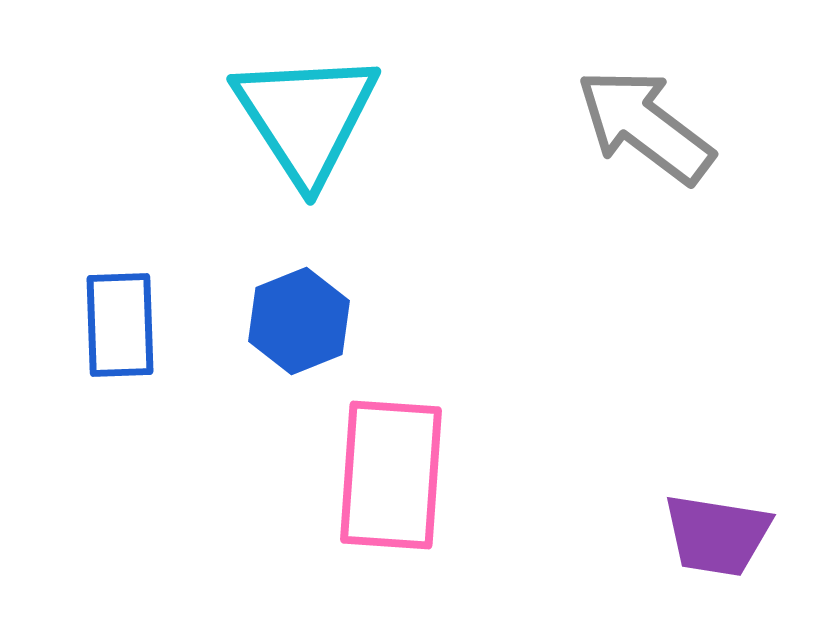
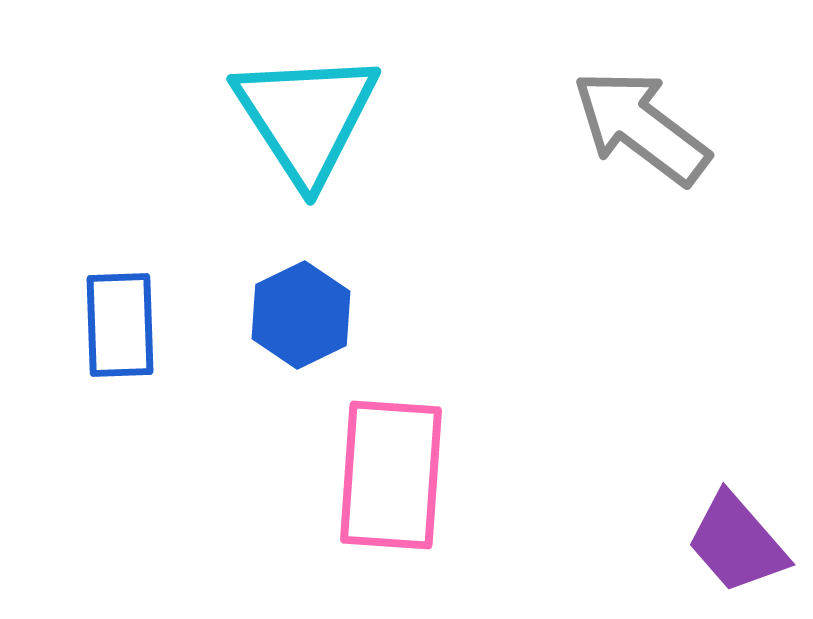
gray arrow: moved 4 px left, 1 px down
blue hexagon: moved 2 px right, 6 px up; rotated 4 degrees counterclockwise
purple trapezoid: moved 20 px right, 8 px down; rotated 40 degrees clockwise
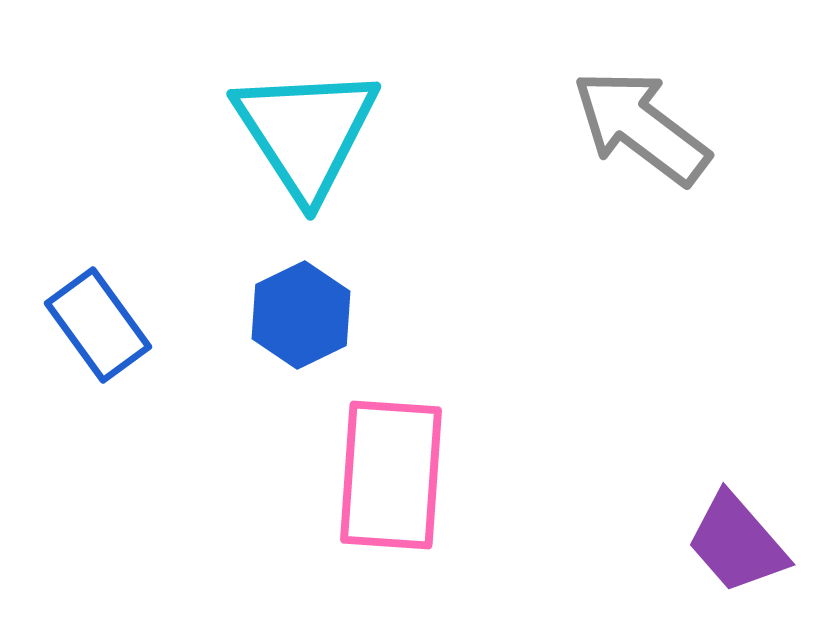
cyan triangle: moved 15 px down
blue rectangle: moved 22 px left; rotated 34 degrees counterclockwise
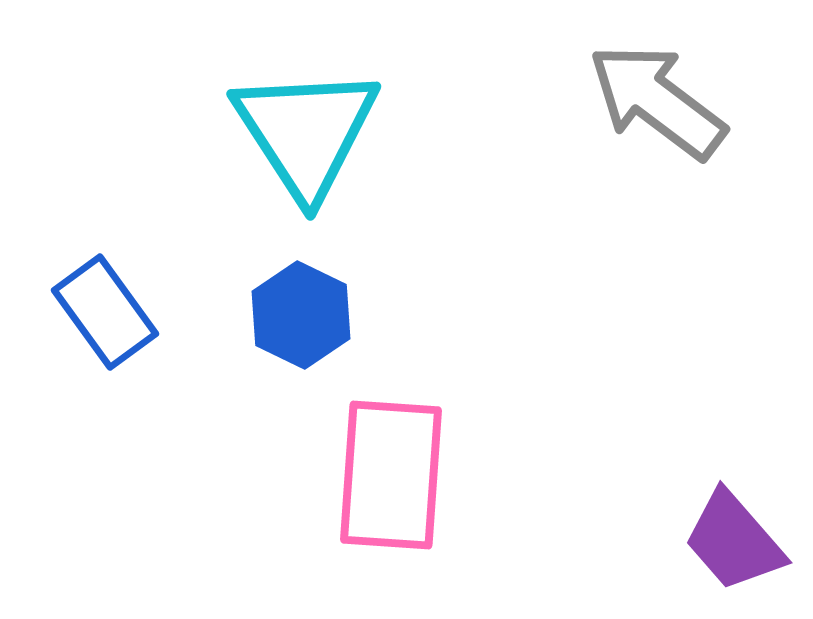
gray arrow: moved 16 px right, 26 px up
blue hexagon: rotated 8 degrees counterclockwise
blue rectangle: moved 7 px right, 13 px up
purple trapezoid: moved 3 px left, 2 px up
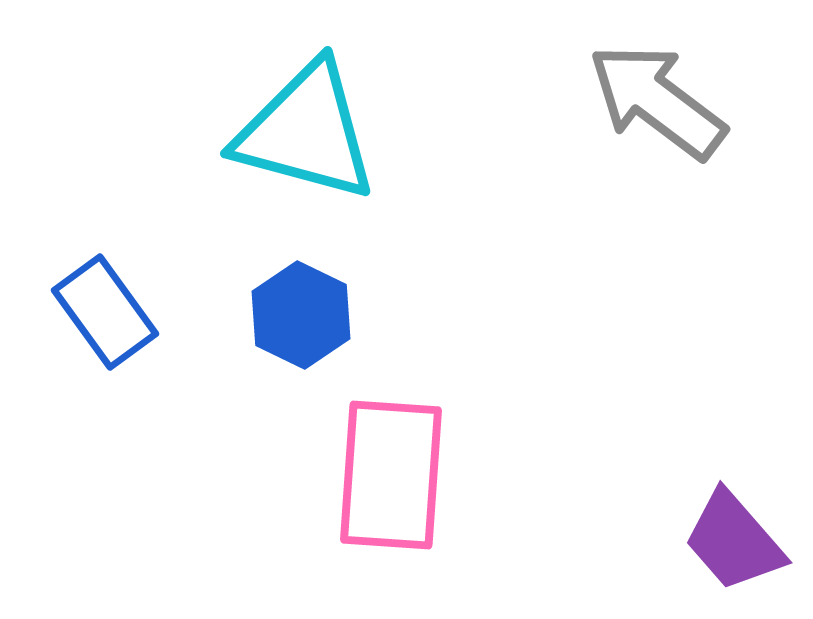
cyan triangle: rotated 42 degrees counterclockwise
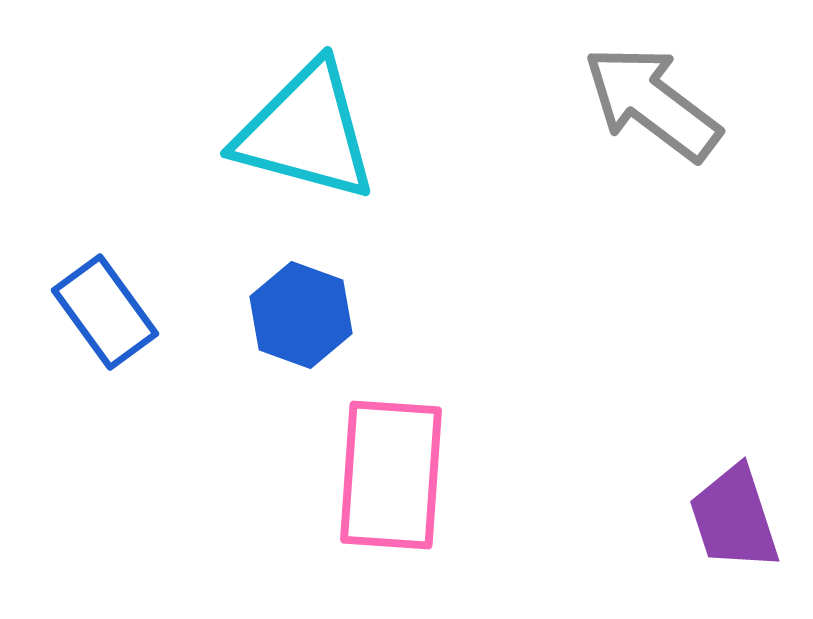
gray arrow: moved 5 px left, 2 px down
blue hexagon: rotated 6 degrees counterclockwise
purple trapezoid: moved 23 px up; rotated 23 degrees clockwise
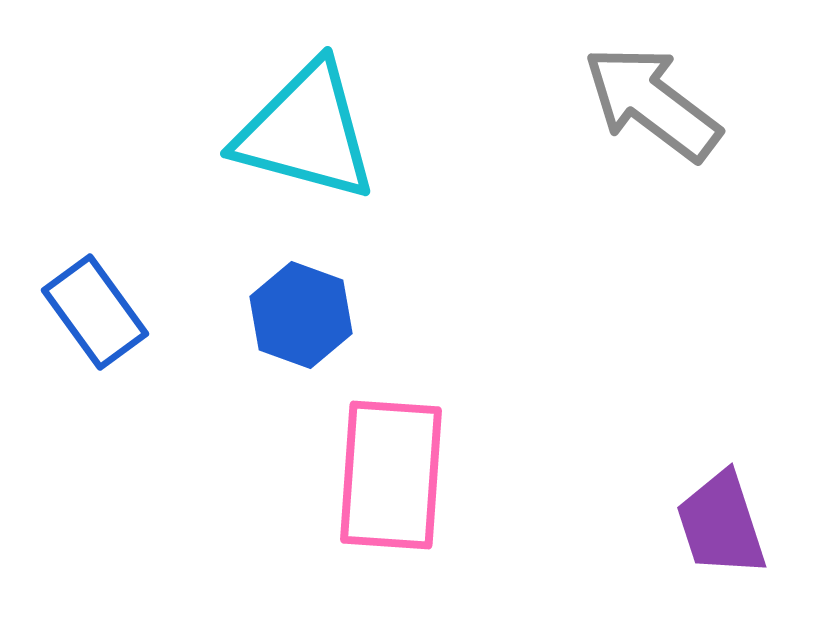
blue rectangle: moved 10 px left
purple trapezoid: moved 13 px left, 6 px down
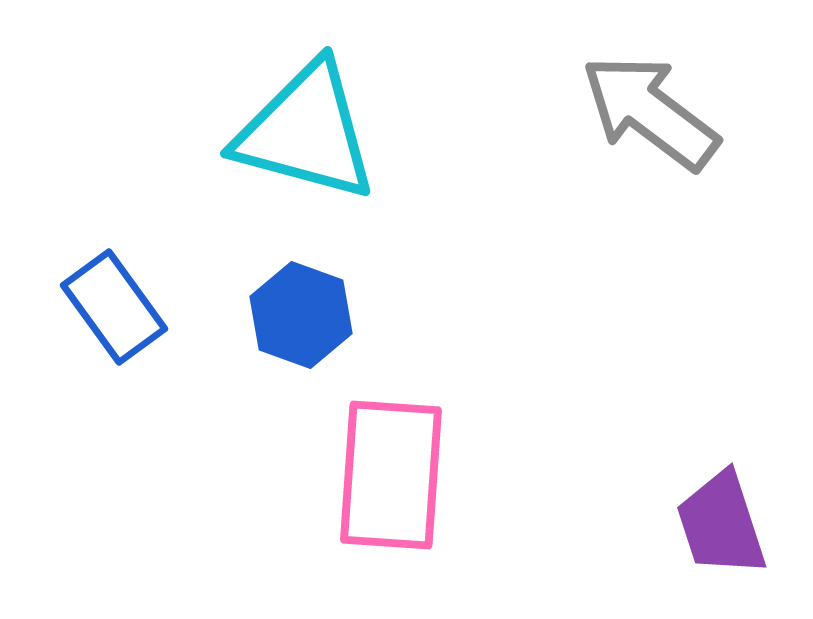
gray arrow: moved 2 px left, 9 px down
blue rectangle: moved 19 px right, 5 px up
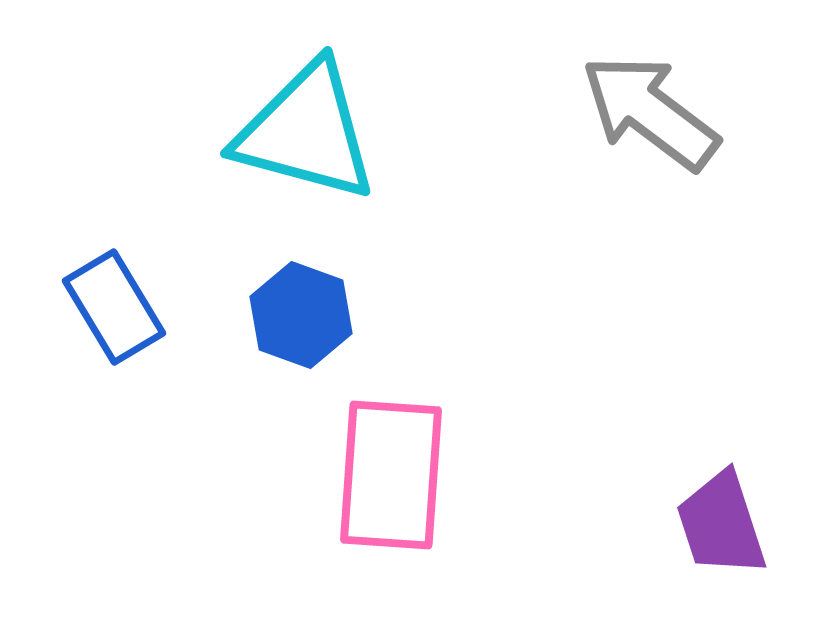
blue rectangle: rotated 5 degrees clockwise
